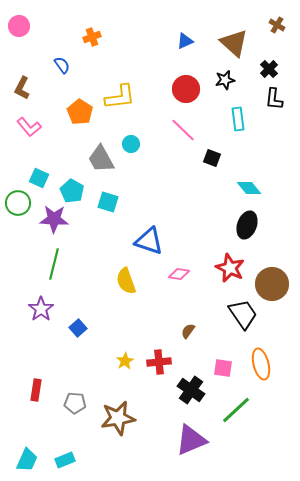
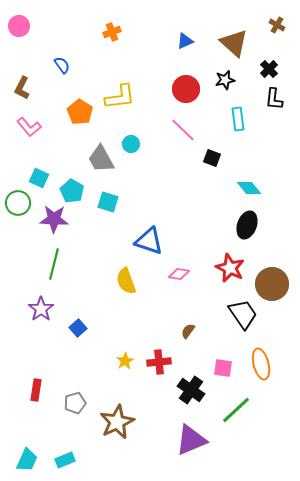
orange cross at (92, 37): moved 20 px right, 5 px up
gray pentagon at (75, 403): rotated 20 degrees counterclockwise
brown star at (118, 418): moved 1 px left, 4 px down; rotated 16 degrees counterclockwise
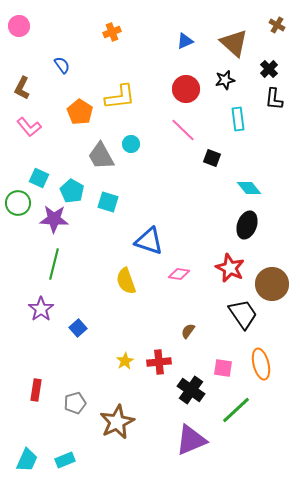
gray trapezoid at (101, 159): moved 3 px up
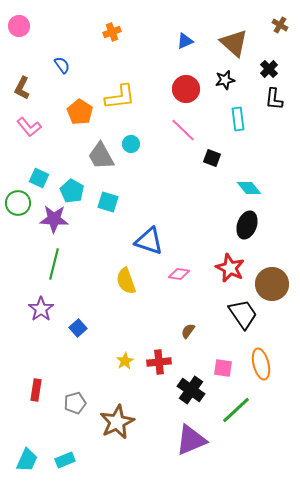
brown cross at (277, 25): moved 3 px right
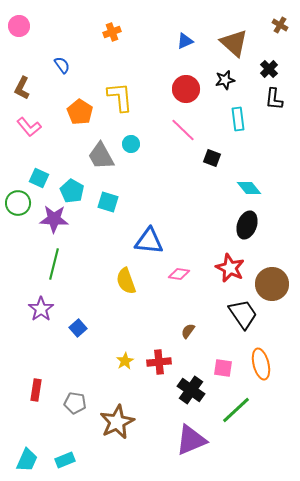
yellow L-shape at (120, 97): rotated 88 degrees counterclockwise
blue triangle at (149, 241): rotated 12 degrees counterclockwise
gray pentagon at (75, 403): rotated 25 degrees clockwise
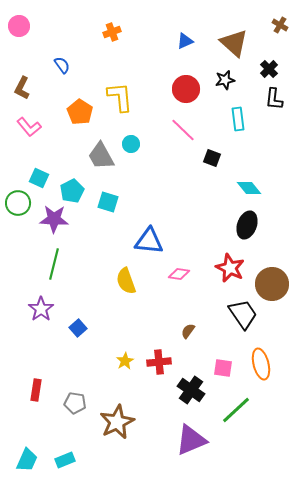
cyan pentagon at (72, 191): rotated 15 degrees clockwise
